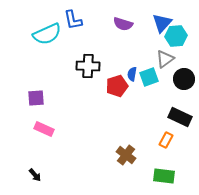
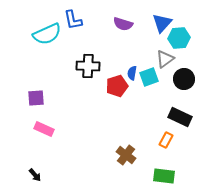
cyan hexagon: moved 3 px right, 2 px down
blue semicircle: moved 1 px up
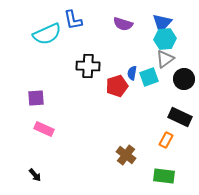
cyan hexagon: moved 14 px left, 1 px down
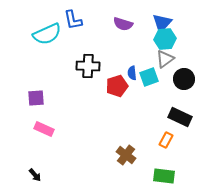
blue semicircle: rotated 16 degrees counterclockwise
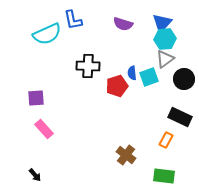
pink rectangle: rotated 24 degrees clockwise
